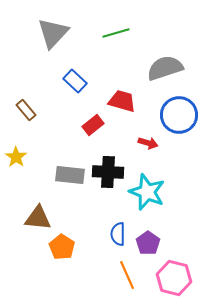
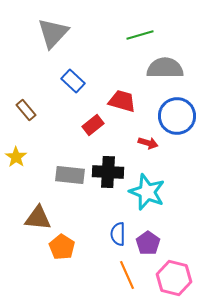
green line: moved 24 px right, 2 px down
gray semicircle: rotated 18 degrees clockwise
blue rectangle: moved 2 px left
blue circle: moved 2 px left, 1 px down
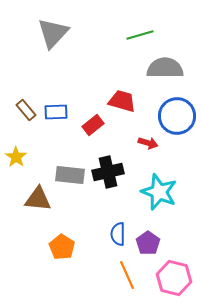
blue rectangle: moved 17 px left, 31 px down; rotated 45 degrees counterclockwise
black cross: rotated 16 degrees counterclockwise
cyan star: moved 12 px right
brown triangle: moved 19 px up
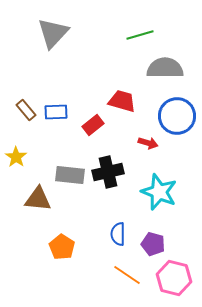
purple pentagon: moved 5 px right, 1 px down; rotated 20 degrees counterclockwise
orange line: rotated 32 degrees counterclockwise
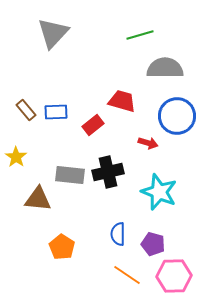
pink hexagon: moved 2 px up; rotated 16 degrees counterclockwise
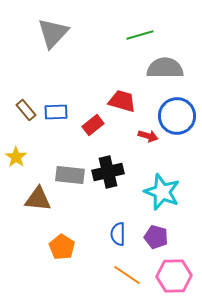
red arrow: moved 7 px up
cyan star: moved 3 px right
purple pentagon: moved 3 px right, 7 px up
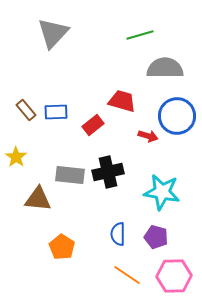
cyan star: rotated 12 degrees counterclockwise
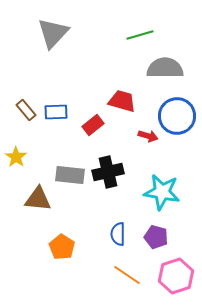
pink hexagon: moved 2 px right; rotated 16 degrees counterclockwise
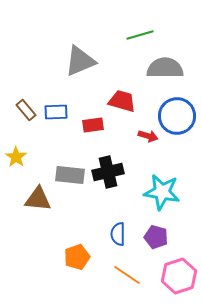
gray triangle: moved 27 px right, 28 px down; rotated 24 degrees clockwise
red rectangle: rotated 30 degrees clockwise
orange pentagon: moved 15 px right, 10 px down; rotated 20 degrees clockwise
pink hexagon: moved 3 px right
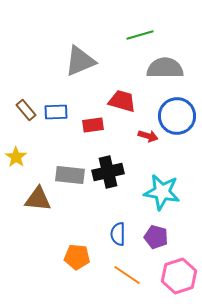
orange pentagon: rotated 25 degrees clockwise
